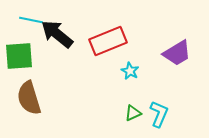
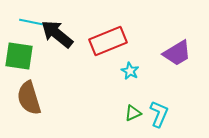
cyan line: moved 2 px down
green square: rotated 12 degrees clockwise
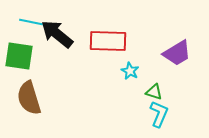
red rectangle: rotated 24 degrees clockwise
green triangle: moved 21 px right, 21 px up; rotated 42 degrees clockwise
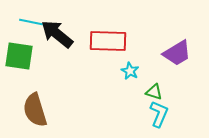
brown semicircle: moved 6 px right, 12 px down
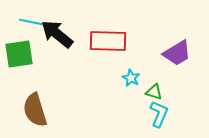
green square: moved 2 px up; rotated 16 degrees counterclockwise
cyan star: moved 1 px right, 7 px down
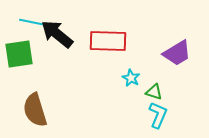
cyan L-shape: moved 1 px left, 1 px down
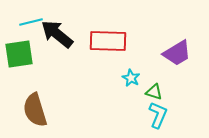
cyan line: rotated 25 degrees counterclockwise
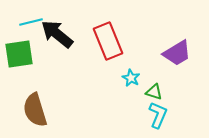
red rectangle: rotated 66 degrees clockwise
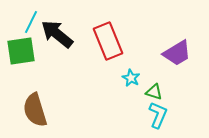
cyan line: rotated 50 degrees counterclockwise
green square: moved 2 px right, 3 px up
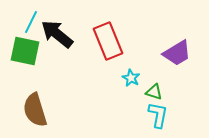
green square: moved 4 px right; rotated 20 degrees clockwise
cyan L-shape: rotated 12 degrees counterclockwise
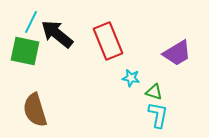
cyan star: rotated 18 degrees counterclockwise
